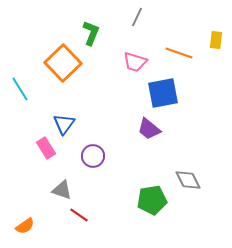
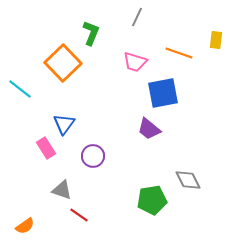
cyan line: rotated 20 degrees counterclockwise
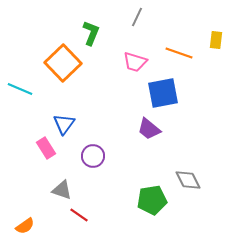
cyan line: rotated 15 degrees counterclockwise
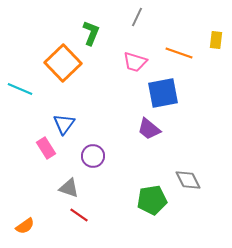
gray triangle: moved 7 px right, 2 px up
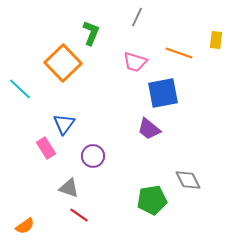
cyan line: rotated 20 degrees clockwise
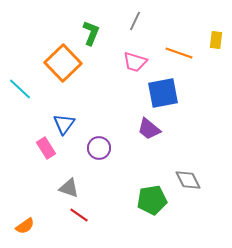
gray line: moved 2 px left, 4 px down
purple circle: moved 6 px right, 8 px up
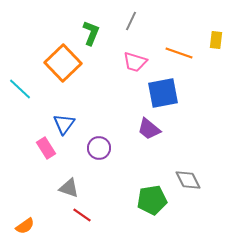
gray line: moved 4 px left
red line: moved 3 px right
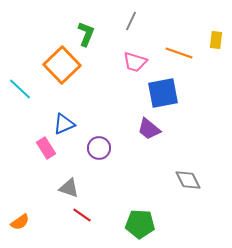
green L-shape: moved 5 px left, 1 px down
orange square: moved 1 px left, 2 px down
blue triangle: rotated 30 degrees clockwise
green pentagon: moved 12 px left, 24 px down; rotated 12 degrees clockwise
orange semicircle: moved 5 px left, 4 px up
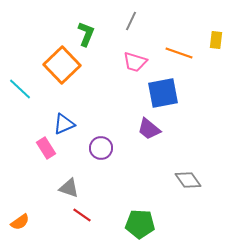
purple circle: moved 2 px right
gray diamond: rotated 8 degrees counterclockwise
